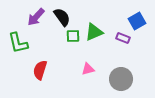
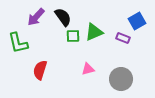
black semicircle: moved 1 px right
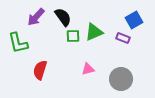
blue square: moved 3 px left, 1 px up
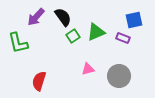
blue square: rotated 18 degrees clockwise
green triangle: moved 2 px right
green square: rotated 32 degrees counterclockwise
red semicircle: moved 1 px left, 11 px down
gray circle: moved 2 px left, 3 px up
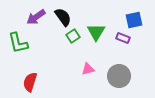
purple arrow: rotated 12 degrees clockwise
green triangle: rotated 36 degrees counterclockwise
red semicircle: moved 9 px left, 1 px down
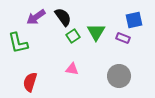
pink triangle: moved 16 px left; rotated 24 degrees clockwise
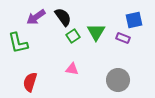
gray circle: moved 1 px left, 4 px down
